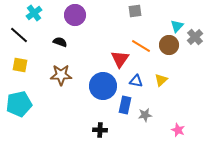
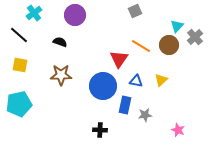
gray square: rotated 16 degrees counterclockwise
red triangle: moved 1 px left
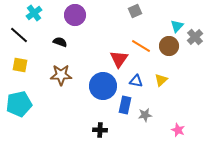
brown circle: moved 1 px down
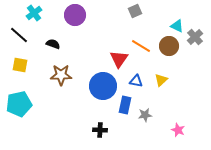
cyan triangle: rotated 48 degrees counterclockwise
black semicircle: moved 7 px left, 2 px down
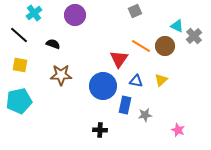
gray cross: moved 1 px left, 1 px up
brown circle: moved 4 px left
cyan pentagon: moved 3 px up
